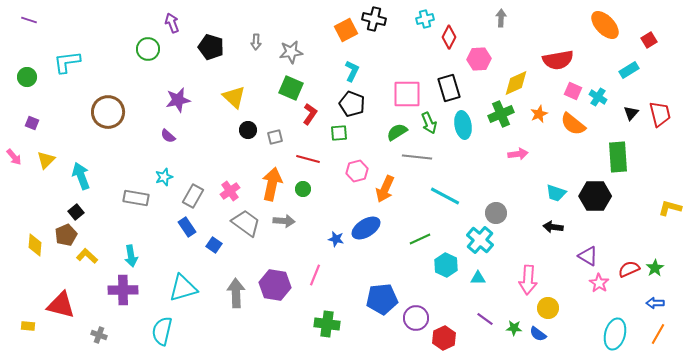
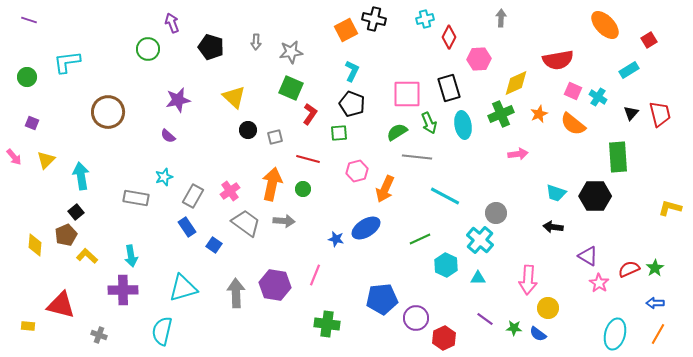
cyan arrow at (81, 176): rotated 12 degrees clockwise
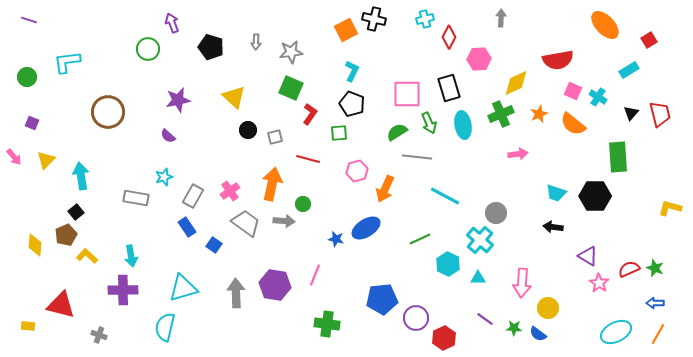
green circle at (303, 189): moved 15 px down
cyan hexagon at (446, 265): moved 2 px right, 1 px up
green star at (655, 268): rotated 18 degrees counterclockwise
pink arrow at (528, 280): moved 6 px left, 3 px down
cyan semicircle at (162, 331): moved 3 px right, 4 px up
cyan ellipse at (615, 334): moved 1 px right, 2 px up; rotated 48 degrees clockwise
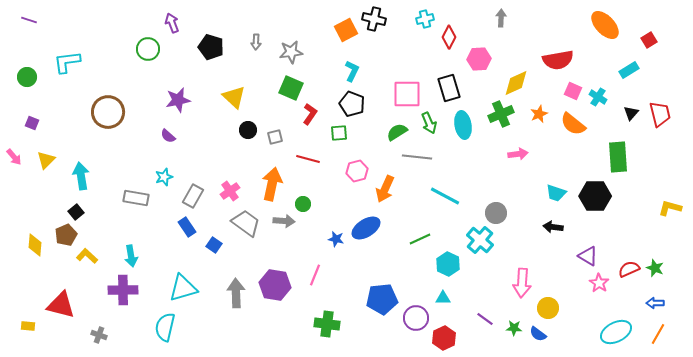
cyan triangle at (478, 278): moved 35 px left, 20 px down
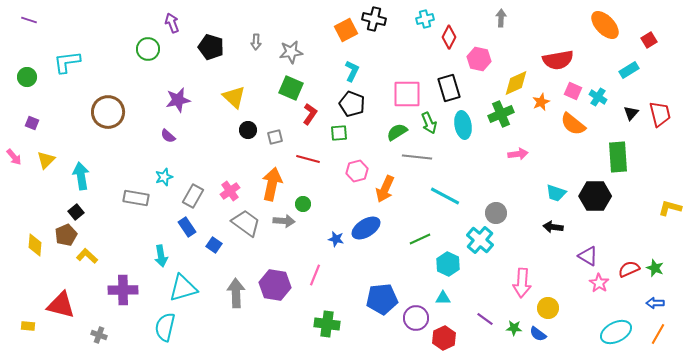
pink hexagon at (479, 59): rotated 15 degrees clockwise
orange star at (539, 114): moved 2 px right, 12 px up
cyan arrow at (131, 256): moved 30 px right
